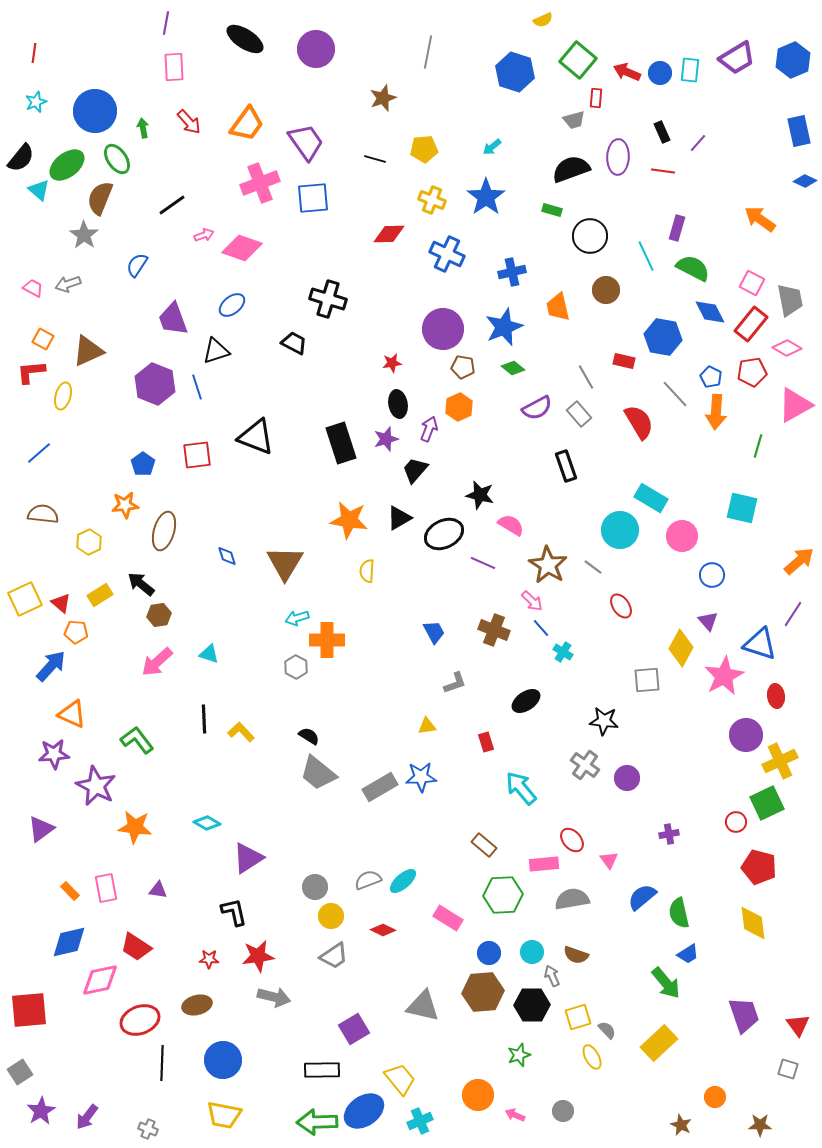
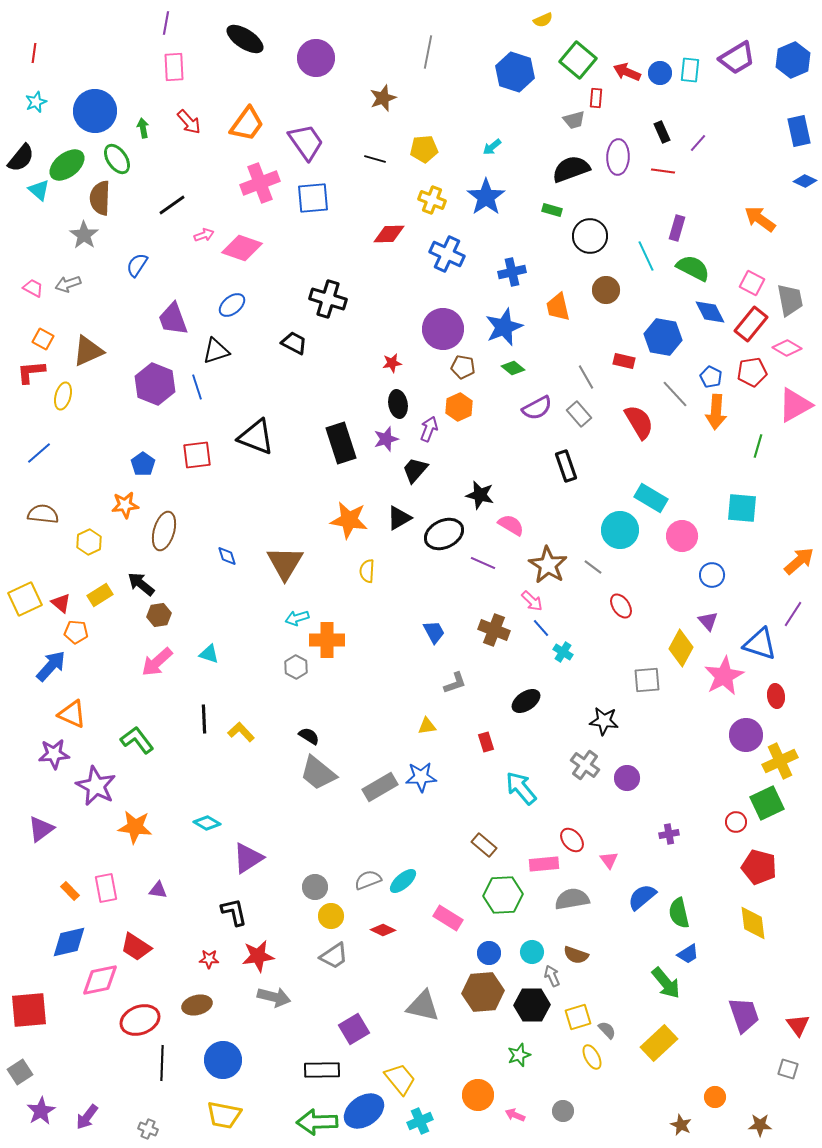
purple circle at (316, 49): moved 9 px down
brown semicircle at (100, 198): rotated 20 degrees counterclockwise
cyan square at (742, 508): rotated 8 degrees counterclockwise
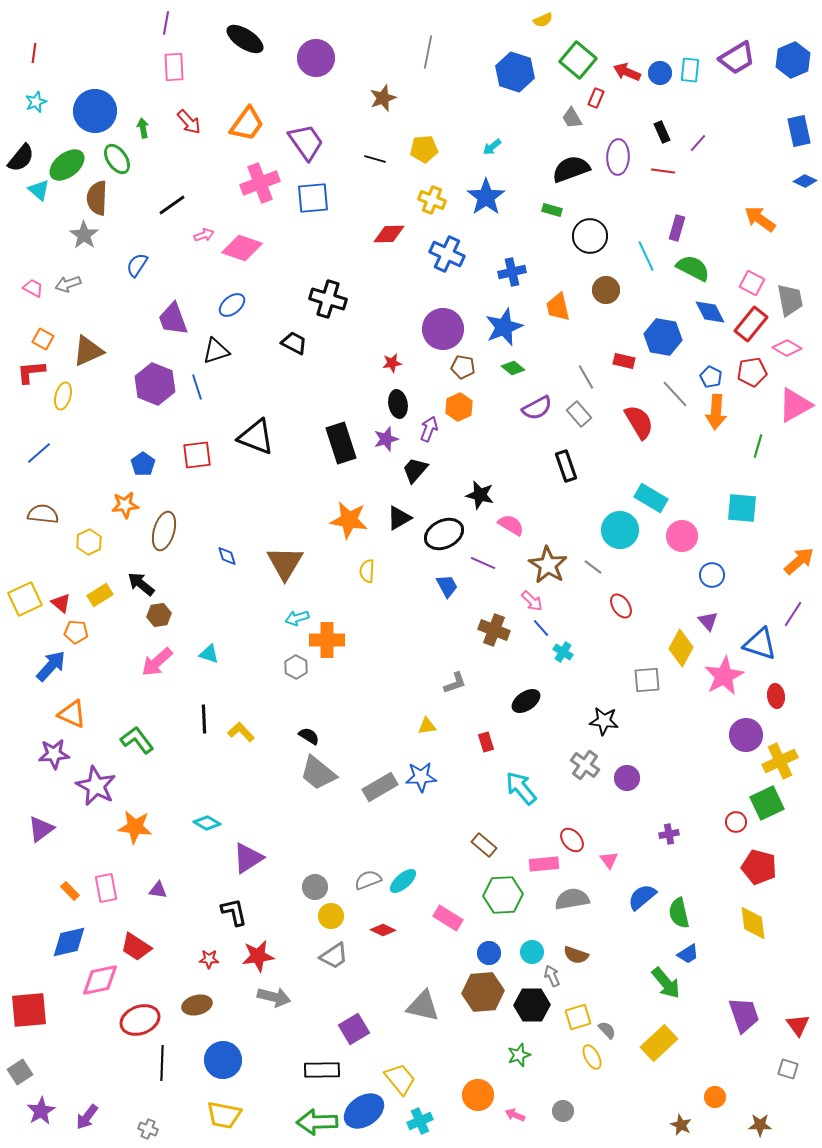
red rectangle at (596, 98): rotated 18 degrees clockwise
gray trapezoid at (574, 120): moved 2 px left, 2 px up; rotated 75 degrees clockwise
brown semicircle at (100, 198): moved 3 px left
blue trapezoid at (434, 632): moved 13 px right, 46 px up
